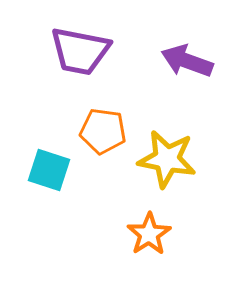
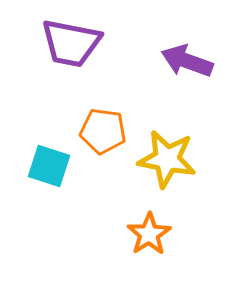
purple trapezoid: moved 9 px left, 8 px up
cyan square: moved 4 px up
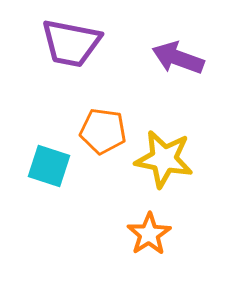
purple arrow: moved 9 px left, 3 px up
yellow star: moved 3 px left
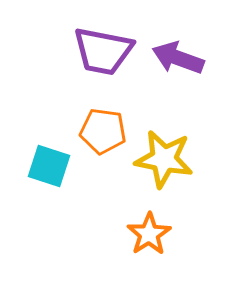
purple trapezoid: moved 32 px right, 8 px down
